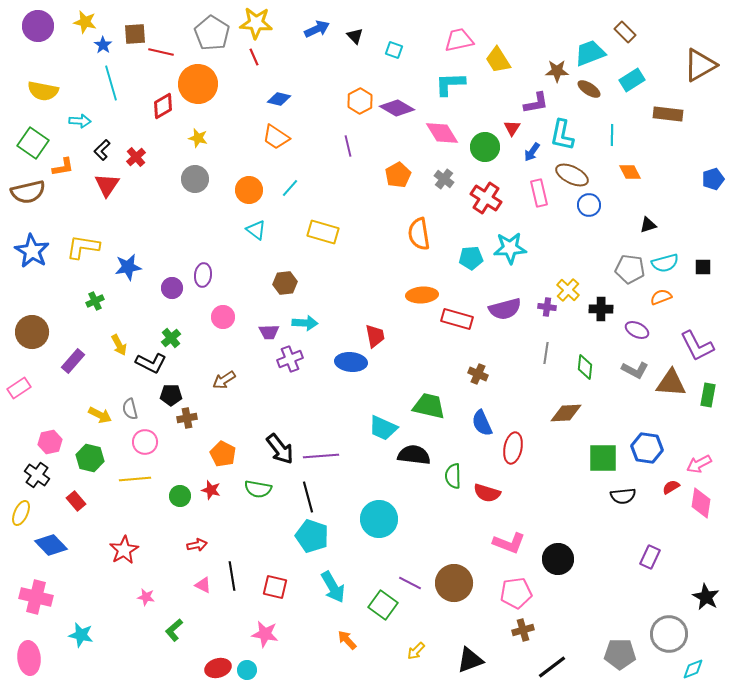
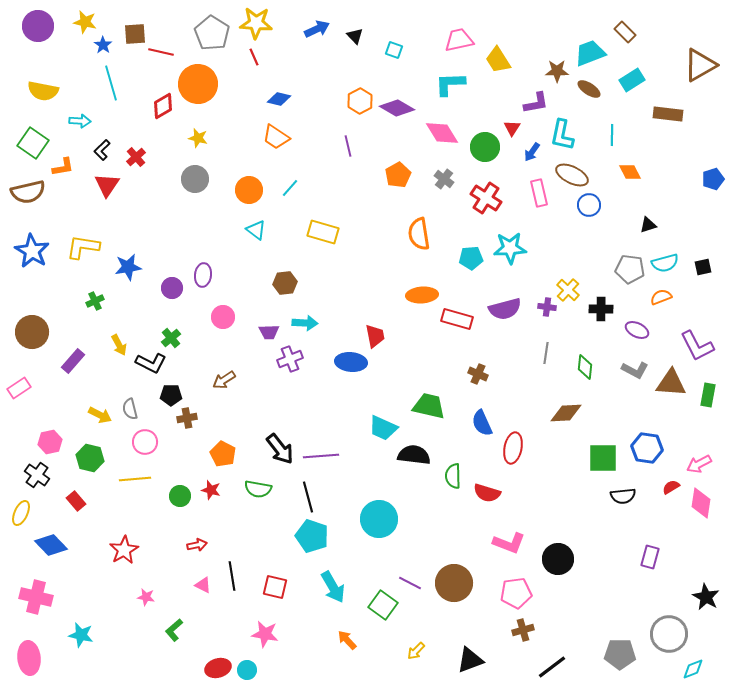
black square at (703, 267): rotated 12 degrees counterclockwise
purple rectangle at (650, 557): rotated 10 degrees counterclockwise
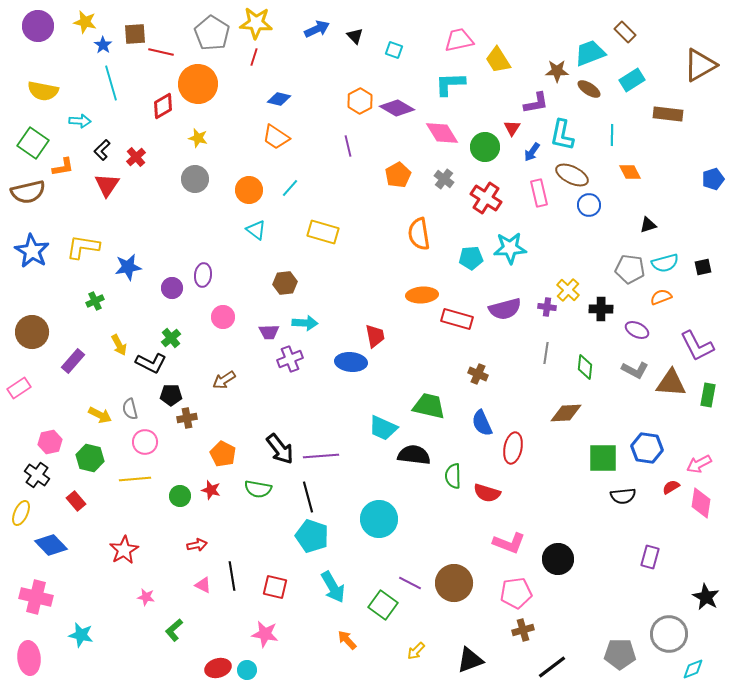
red line at (254, 57): rotated 42 degrees clockwise
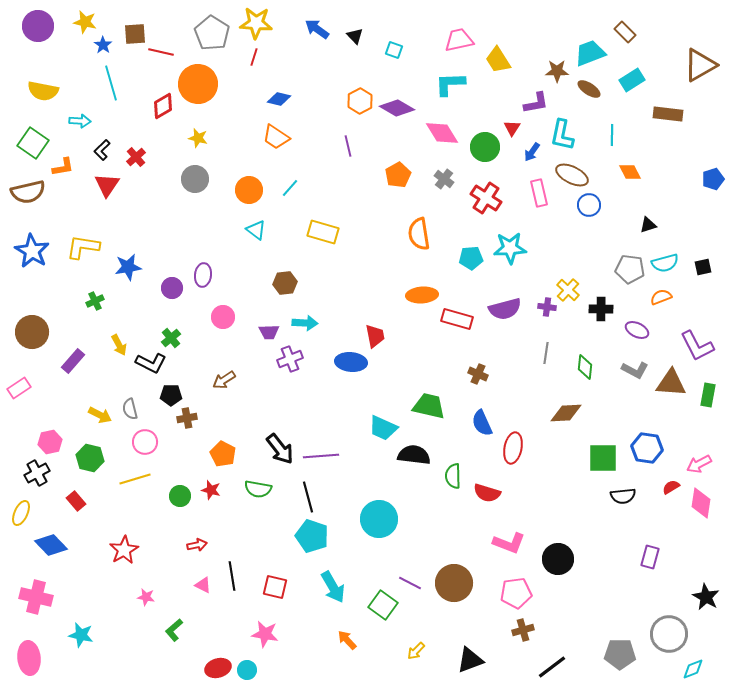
blue arrow at (317, 29): rotated 120 degrees counterclockwise
black cross at (37, 475): moved 2 px up; rotated 25 degrees clockwise
yellow line at (135, 479): rotated 12 degrees counterclockwise
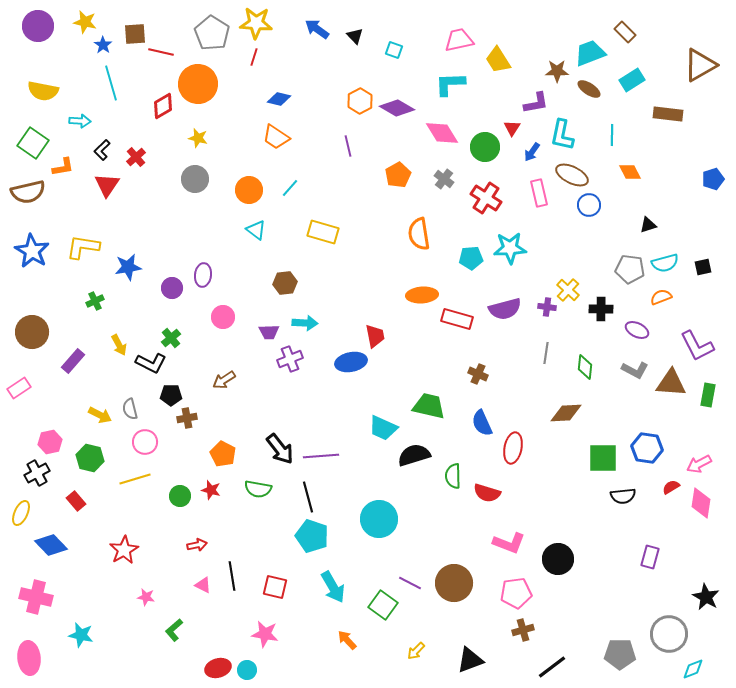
blue ellipse at (351, 362): rotated 16 degrees counterclockwise
black semicircle at (414, 455): rotated 24 degrees counterclockwise
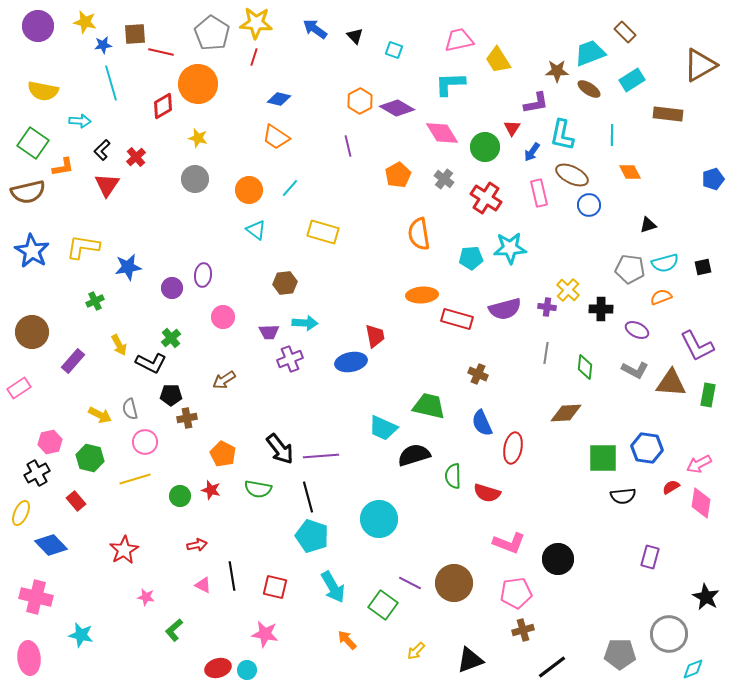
blue arrow at (317, 29): moved 2 px left
blue star at (103, 45): rotated 30 degrees clockwise
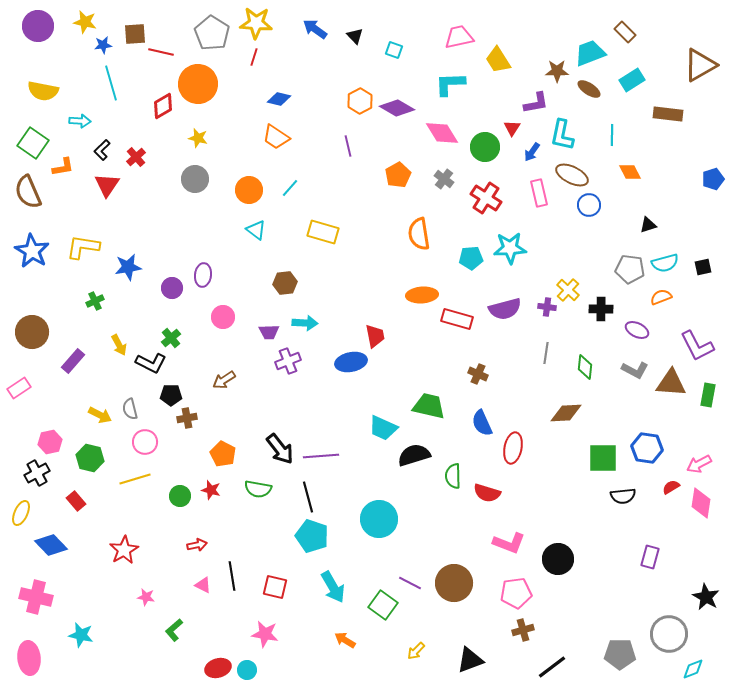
pink trapezoid at (459, 40): moved 3 px up
brown semicircle at (28, 192): rotated 80 degrees clockwise
purple cross at (290, 359): moved 2 px left, 2 px down
orange arrow at (347, 640): moved 2 px left; rotated 15 degrees counterclockwise
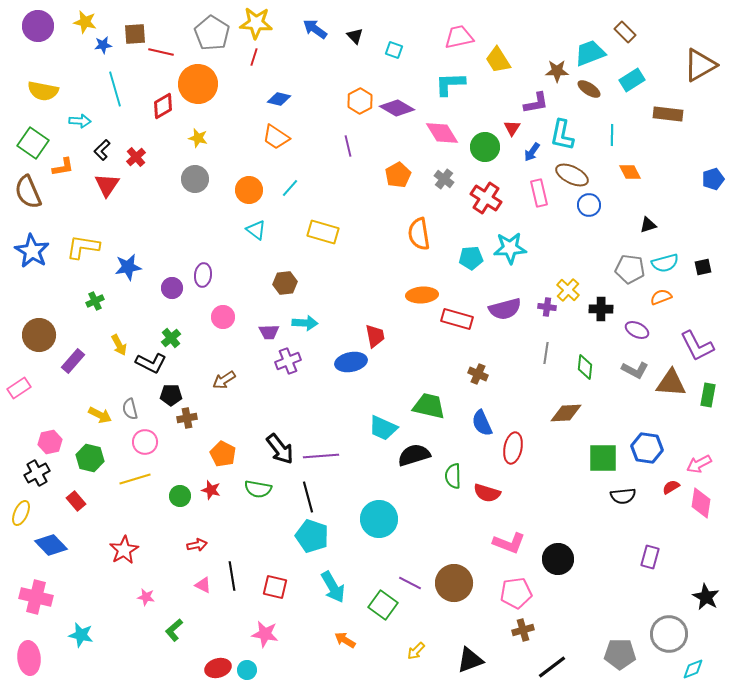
cyan line at (111, 83): moved 4 px right, 6 px down
brown circle at (32, 332): moved 7 px right, 3 px down
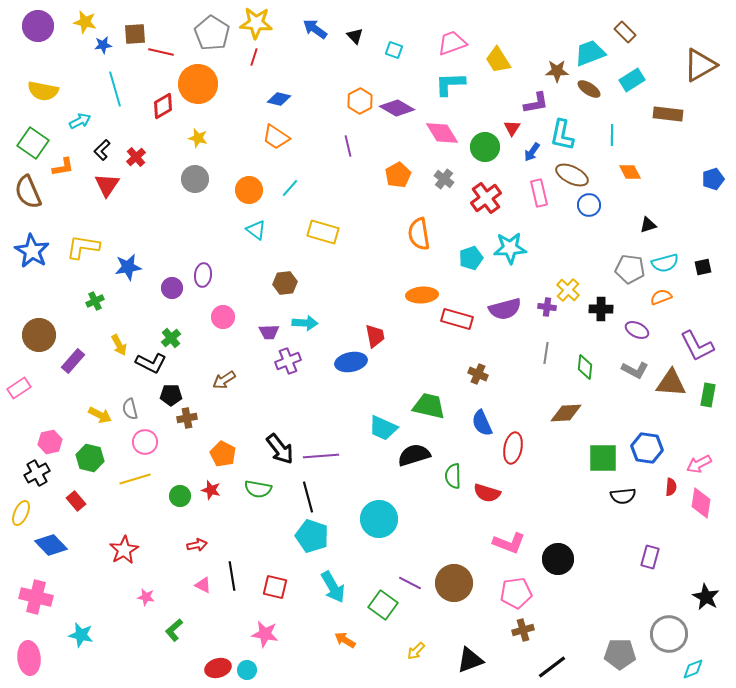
pink trapezoid at (459, 37): moved 7 px left, 6 px down; rotated 8 degrees counterclockwise
cyan arrow at (80, 121): rotated 30 degrees counterclockwise
red cross at (486, 198): rotated 20 degrees clockwise
cyan pentagon at (471, 258): rotated 15 degrees counterclockwise
red semicircle at (671, 487): rotated 126 degrees clockwise
